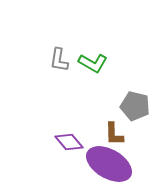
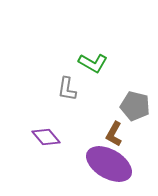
gray L-shape: moved 8 px right, 29 px down
brown L-shape: rotated 30 degrees clockwise
purple diamond: moved 23 px left, 5 px up
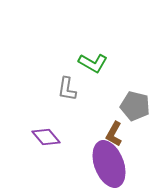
purple ellipse: rotated 39 degrees clockwise
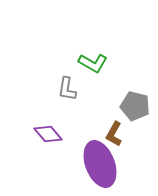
purple diamond: moved 2 px right, 3 px up
purple ellipse: moved 9 px left
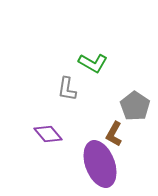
gray pentagon: rotated 20 degrees clockwise
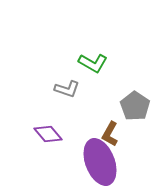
gray L-shape: rotated 80 degrees counterclockwise
brown L-shape: moved 4 px left
purple ellipse: moved 2 px up
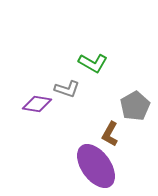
gray pentagon: rotated 8 degrees clockwise
purple diamond: moved 11 px left, 30 px up; rotated 40 degrees counterclockwise
purple ellipse: moved 4 px left, 4 px down; rotated 15 degrees counterclockwise
